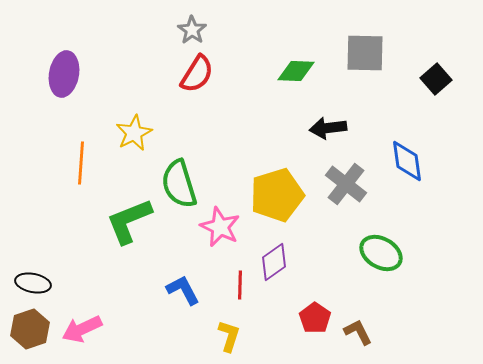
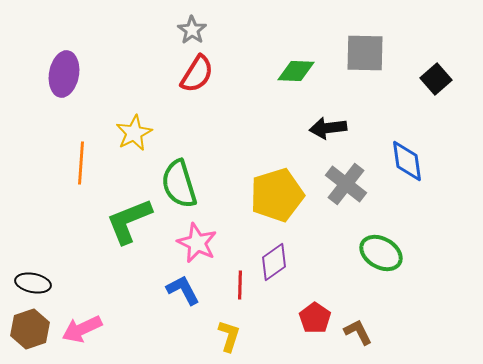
pink star: moved 23 px left, 16 px down
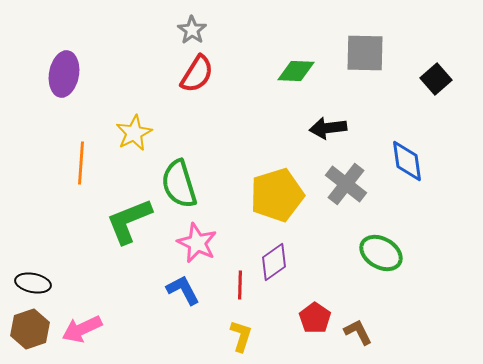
yellow L-shape: moved 12 px right
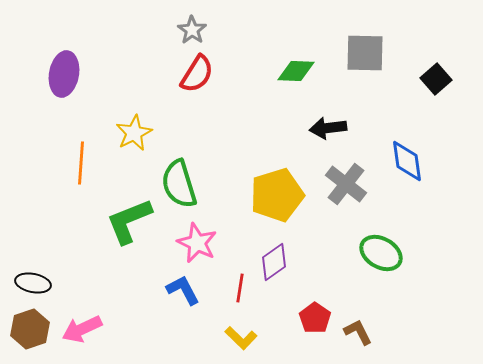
red line: moved 3 px down; rotated 8 degrees clockwise
yellow L-shape: moved 2 px down; rotated 116 degrees clockwise
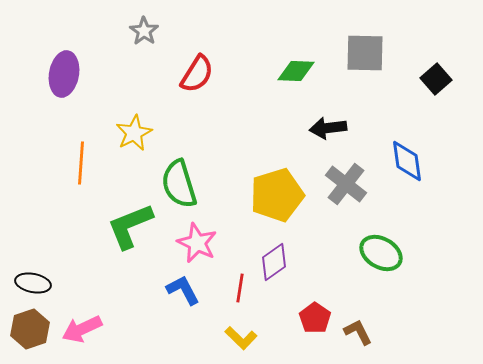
gray star: moved 48 px left, 1 px down
green L-shape: moved 1 px right, 5 px down
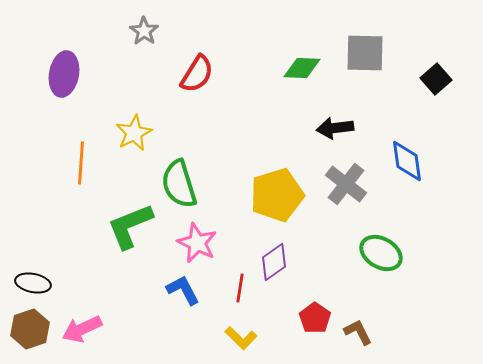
green diamond: moved 6 px right, 3 px up
black arrow: moved 7 px right
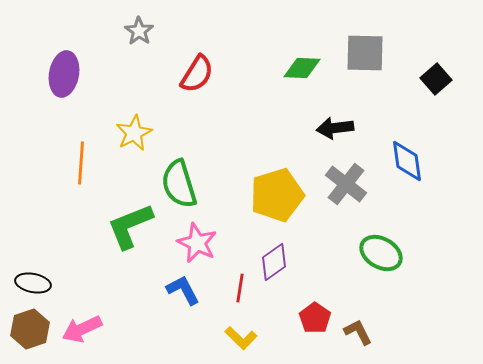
gray star: moved 5 px left
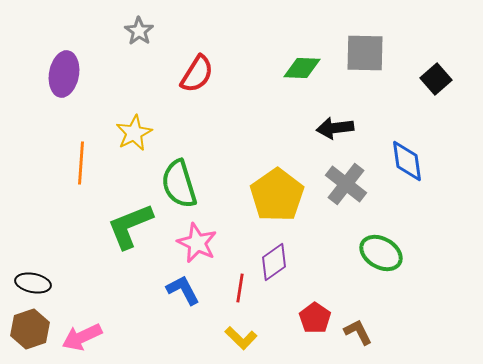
yellow pentagon: rotated 18 degrees counterclockwise
pink arrow: moved 8 px down
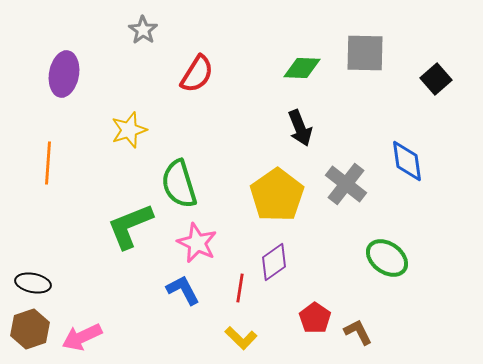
gray star: moved 4 px right, 1 px up
black arrow: moved 35 px left; rotated 105 degrees counterclockwise
yellow star: moved 5 px left, 3 px up; rotated 9 degrees clockwise
orange line: moved 33 px left
green ellipse: moved 6 px right, 5 px down; rotated 6 degrees clockwise
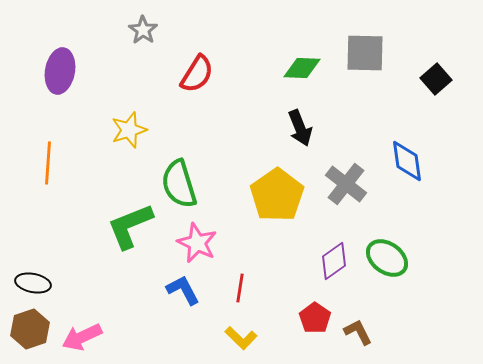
purple ellipse: moved 4 px left, 3 px up
purple diamond: moved 60 px right, 1 px up
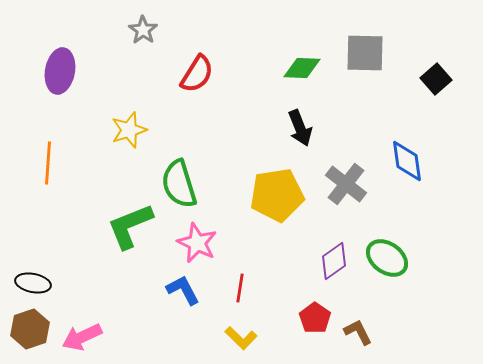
yellow pentagon: rotated 26 degrees clockwise
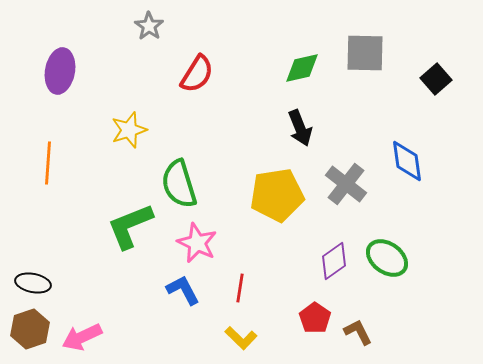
gray star: moved 6 px right, 4 px up
green diamond: rotated 15 degrees counterclockwise
